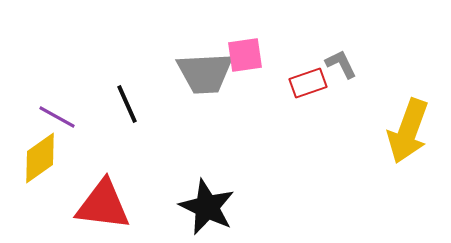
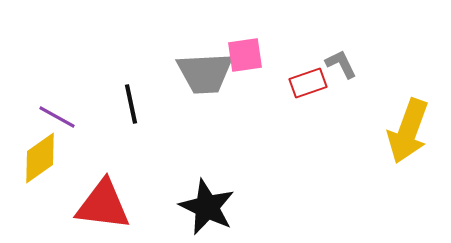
black line: moved 4 px right; rotated 12 degrees clockwise
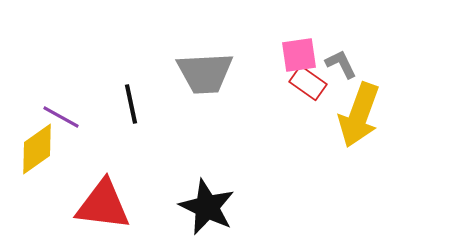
pink square: moved 54 px right
red rectangle: rotated 54 degrees clockwise
purple line: moved 4 px right
yellow arrow: moved 49 px left, 16 px up
yellow diamond: moved 3 px left, 9 px up
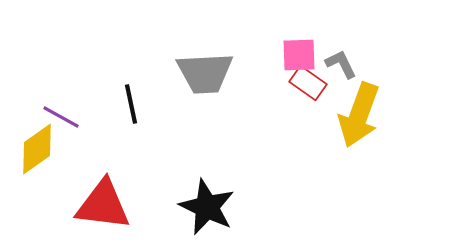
pink square: rotated 6 degrees clockwise
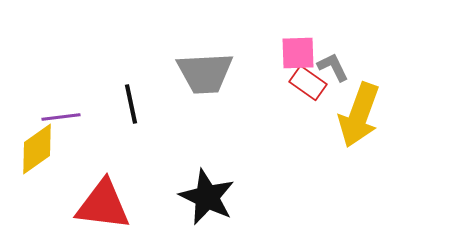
pink square: moved 1 px left, 2 px up
gray L-shape: moved 8 px left, 3 px down
purple line: rotated 36 degrees counterclockwise
black star: moved 10 px up
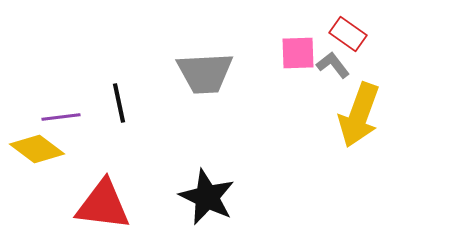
gray L-shape: moved 2 px up; rotated 12 degrees counterclockwise
red rectangle: moved 40 px right, 49 px up
black line: moved 12 px left, 1 px up
yellow diamond: rotated 72 degrees clockwise
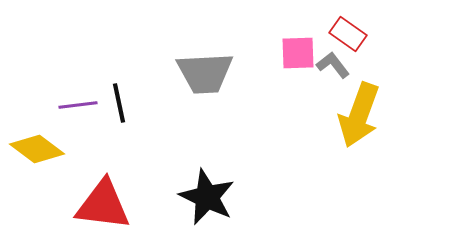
purple line: moved 17 px right, 12 px up
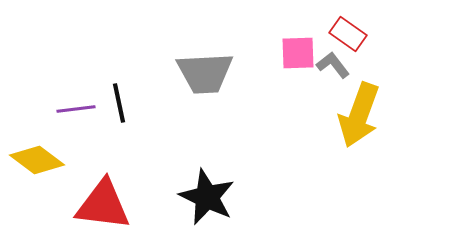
purple line: moved 2 px left, 4 px down
yellow diamond: moved 11 px down
